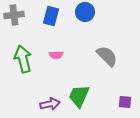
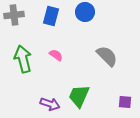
pink semicircle: rotated 144 degrees counterclockwise
purple arrow: rotated 30 degrees clockwise
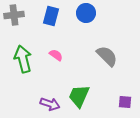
blue circle: moved 1 px right, 1 px down
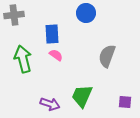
blue rectangle: moved 1 px right, 18 px down; rotated 18 degrees counterclockwise
gray semicircle: rotated 115 degrees counterclockwise
green trapezoid: moved 3 px right
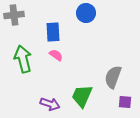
blue rectangle: moved 1 px right, 2 px up
gray semicircle: moved 6 px right, 21 px down
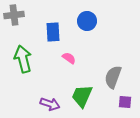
blue circle: moved 1 px right, 8 px down
pink semicircle: moved 13 px right, 3 px down
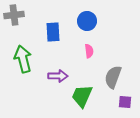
pink semicircle: moved 20 px right, 7 px up; rotated 48 degrees clockwise
purple arrow: moved 8 px right, 28 px up; rotated 18 degrees counterclockwise
